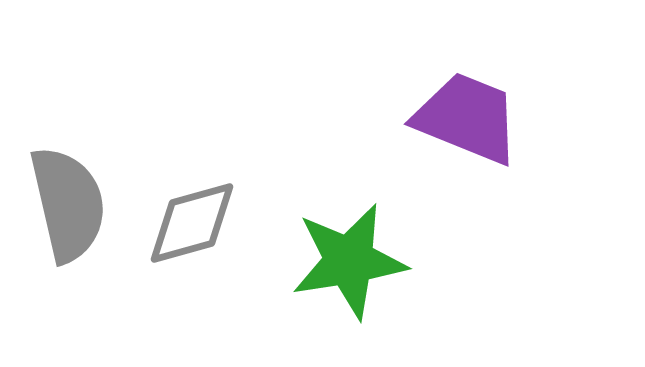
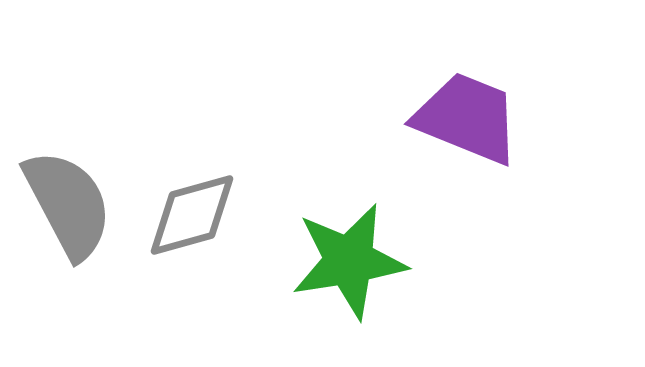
gray semicircle: rotated 15 degrees counterclockwise
gray diamond: moved 8 px up
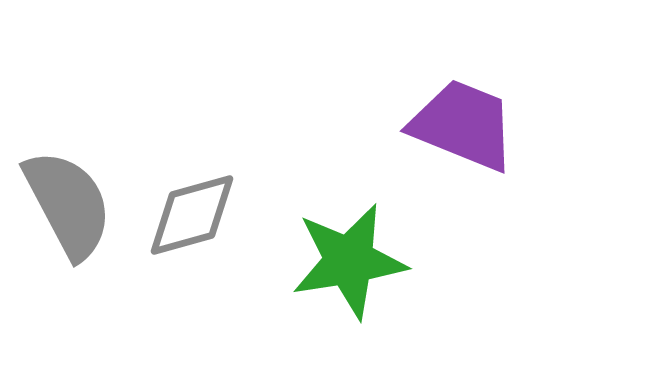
purple trapezoid: moved 4 px left, 7 px down
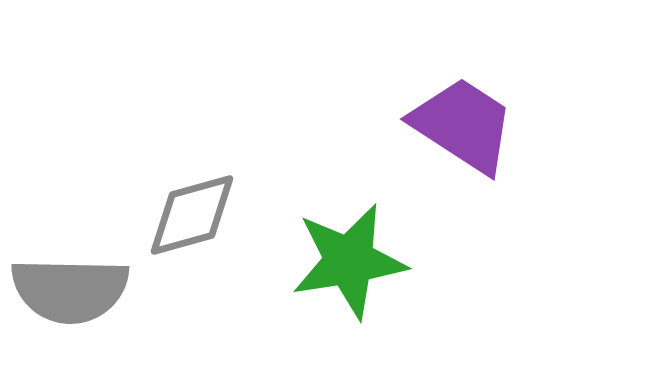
purple trapezoid: rotated 11 degrees clockwise
gray semicircle: moved 2 px right, 86 px down; rotated 119 degrees clockwise
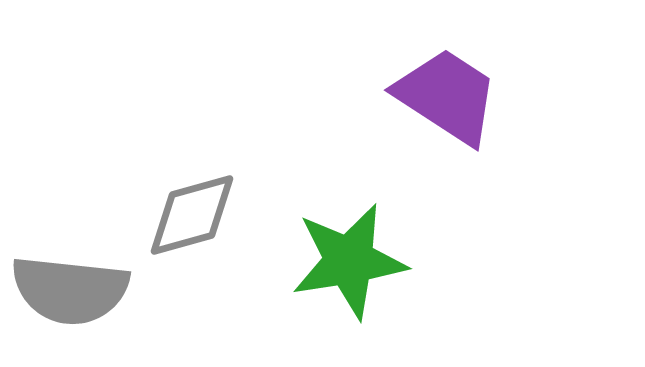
purple trapezoid: moved 16 px left, 29 px up
gray semicircle: rotated 5 degrees clockwise
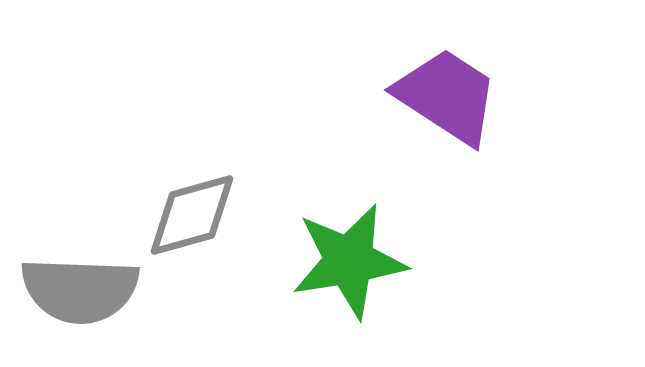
gray semicircle: moved 10 px right; rotated 4 degrees counterclockwise
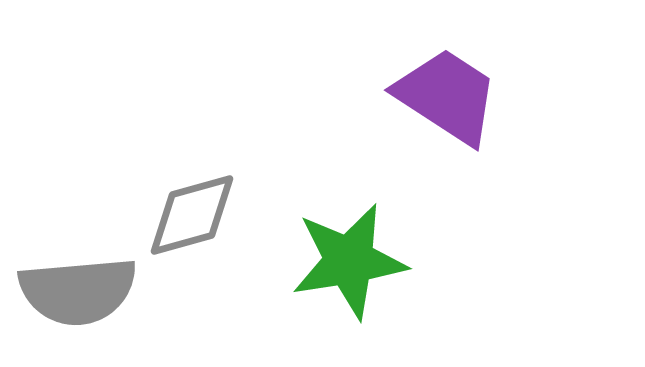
gray semicircle: moved 2 px left, 1 px down; rotated 7 degrees counterclockwise
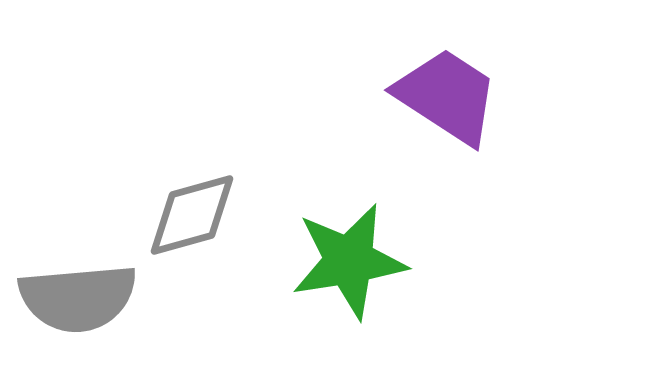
gray semicircle: moved 7 px down
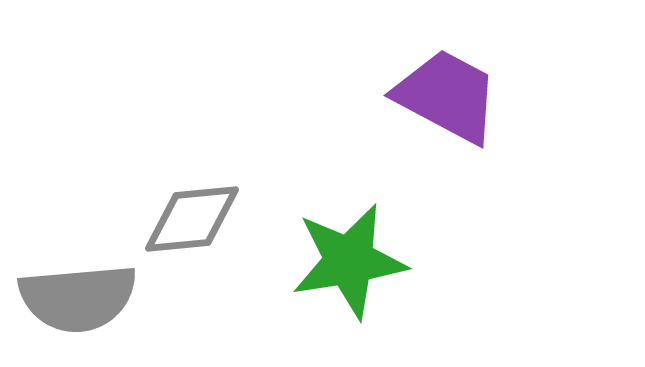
purple trapezoid: rotated 5 degrees counterclockwise
gray diamond: moved 4 px down; rotated 10 degrees clockwise
